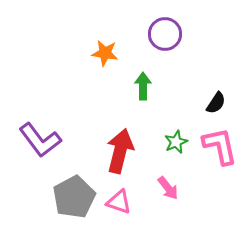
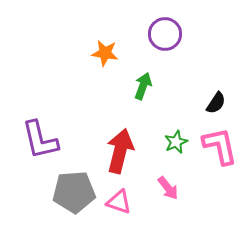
green arrow: rotated 20 degrees clockwise
purple L-shape: rotated 24 degrees clockwise
gray pentagon: moved 5 px up; rotated 24 degrees clockwise
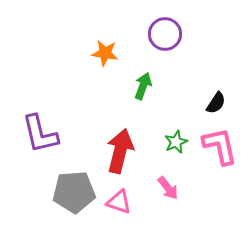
purple L-shape: moved 6 px up
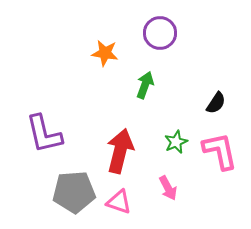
purple circle: moved 5 px left, 1 px up
green arrow: moved 2 px right, 1 px up
purple L-shape: moved 4 px right
pink L-shape: moved 5 px down
pink arrow: rotated 10 degrees clockwise
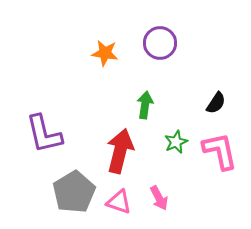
purple circle: moved 10 px down
green arrow: moved 20 px down; rotated 12 degrees counterclockwise
pink arrow: moved 9 px left, 10 px down
gray pentagon: rotated 27 degrees counterclockwise
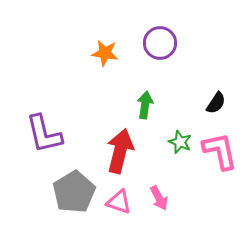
green star: moved 4 px right; rotated 25 degrees counterclockwise
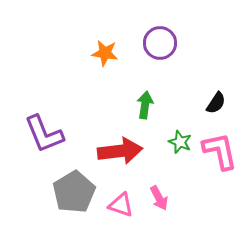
purple L-shape: rotated 9 degrees counterclockwise
red arrow: rotated 69 degrees clockwise
pink triangle: moved 2 px right, 3 px down
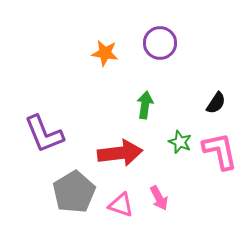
red arrow: moved 2 px down
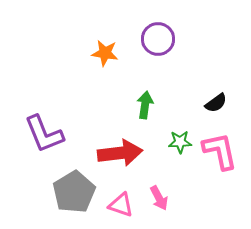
purple circle: moved 2 px left, 4 px up
black semicircle: rotated 20 degrees clockwise
green star: rotated 25 degrees counterclockwise
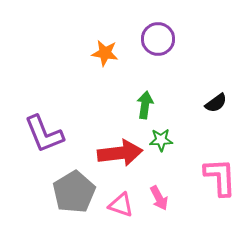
green star: moved 19 px left, 2 px up
pink L-shape: moved 26 px down; rotated 9 degrees clockwise
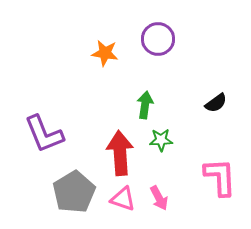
red arrow: rotated 87 degrees counterclockwise
pink triangle: moved 2 px right, 6 px up
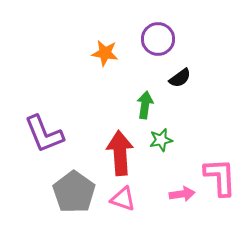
black semicircle: moved 36 px left, 25 px up
green star: rotated 10 degrees counterclockwise
gray pentagon: rotated 6 degrees counterclockwise
pink arrow: moved 23 px right, 4 px up; rotated 70 degrees counterclockwise
